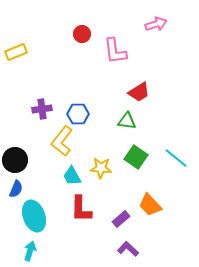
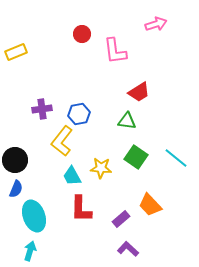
blue hexagon: moved 1 px right; rotated 10 degrees counterclockwise
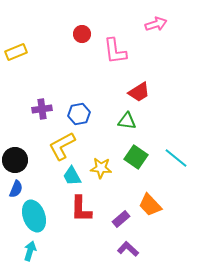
yellow L-shape: moved 5 px down; rotated 24 degrees clockwise
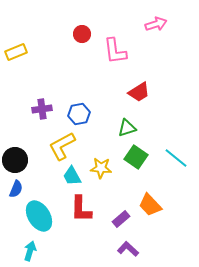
green triangle: moved 7 px down; rotated 24 degrees counterclockwise
cyan ellipse: moved 5 px right; rotated 12 degrees counterclockwise
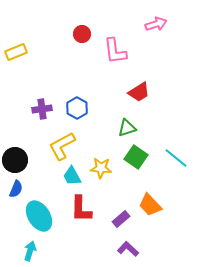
blue hexagon: moved 2 px left, 6 px up; rotated 20 degrees counterclockwise
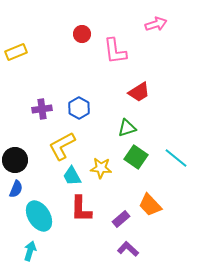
blue hexagon: moved 2 px right
